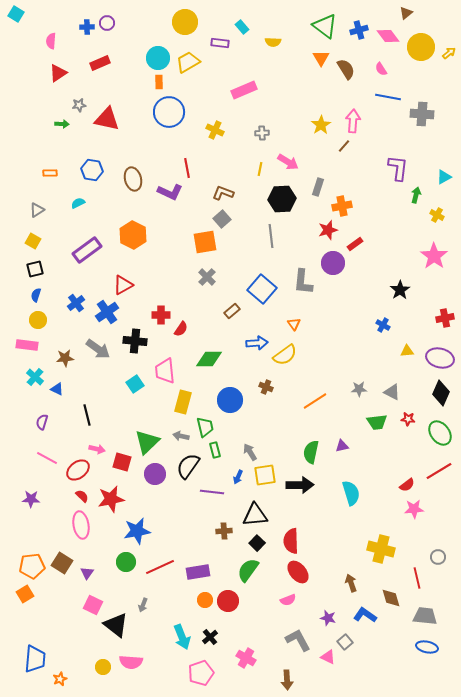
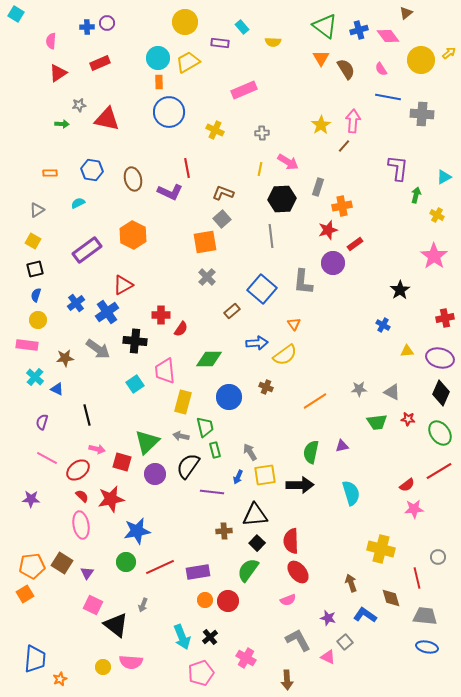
yellow circle at (421, 47): moved 13 px down
blue circle at (230, 400): moved 1 px left, 3 px up
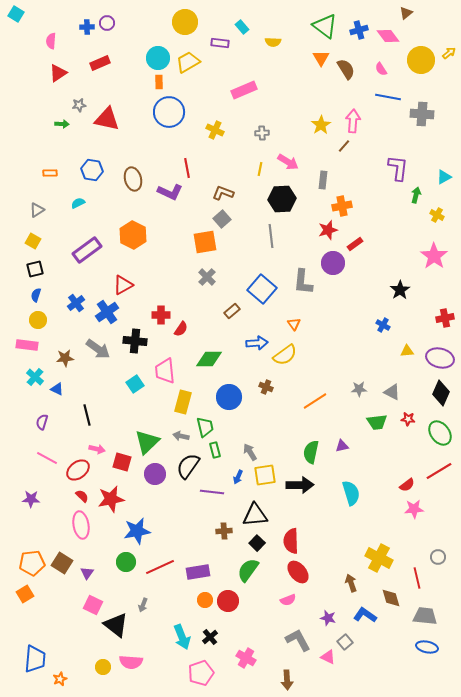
gray rectangle at (318, 187): moved 5 px right, 7 px up; rotated 12 degrees counterclockwise
yellow cross at (381, 549): moved 2 px left, 9 px down; rotated 12 degrees clockwise
orange pentagon at (32, 566): moved 3 px up
